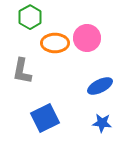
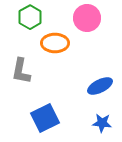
pink circle: moved 20 px up
gray L-shape: moved 1 px left
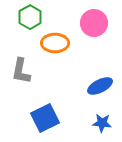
pink circle: moved 7 px right, 5 px down
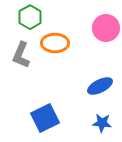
pink circle: moved 12 px right, 5 px down
gray L-shape: moved 16 px up; rotated 12 degrees clockwise
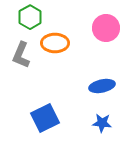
blue ellipse: moved 2 px right; rotated 15 degrees clockwise
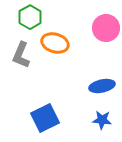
orange ellipse: rotated 16 degrees clockwise
blue star: moved 3 px up
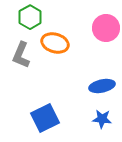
blue star: moved 1 px up
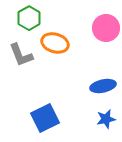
green hexagon: moved 1 px left, 1 px down
gray L-shape: rotated 44 degrees counterclockwise
blue ellipse: moved 1 px right
blue star: moved 4 px right; rotated 18 degrees counterclockwise
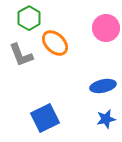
orange ellipse: rotated 28 degrees clockwise
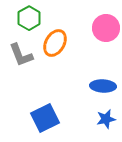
orange ellipse: rotated 76 degrees clockwise
blue ellipse: rotated 15 degrees clockwise
